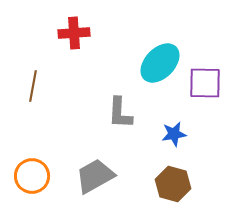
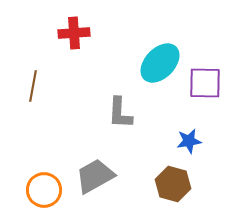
blue star: moved 15 px right, 7 px down
orange circle: moved 12 px right, 14 px down
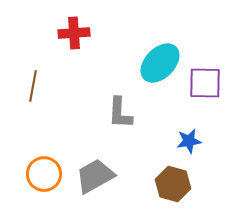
orange circle: moved 16 px up
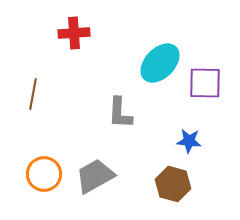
brown line: moved 8 px down
blue star: rotated 15 degrees clockwise
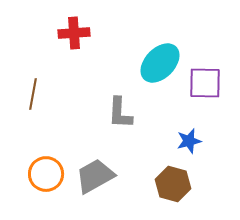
blue star: rotated 20 degrees counterclockwise
orange circle: moved 2 px right
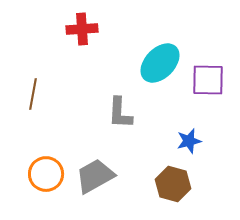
red cross: moved 8 px right, 4 px up
purple square: moved 3 px right, 3 px up
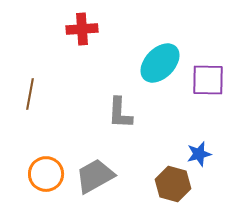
brown line: moved 3 px left
blue star: moved 10 px right, 13 px down
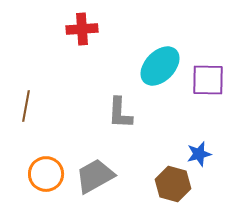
cyan ellipse: moved 3 px down
brown line: moved 4 px left, 12 px down
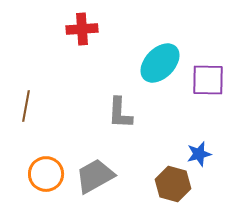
cyan ellipse: moved 3 px up
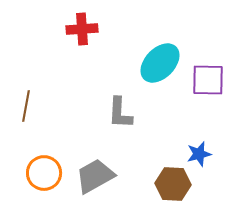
orange circle: moved 2 px left, 1 px up
brown hexagon: rotated 12 degrees counterclockwise
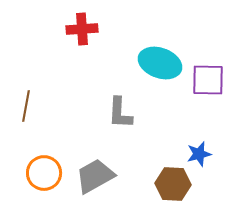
cyan ellipse: rotated 66 degrees clockwise
